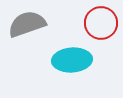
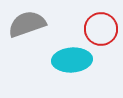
red circle: moved 6 px down
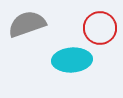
red circle: moved 1 px left, 1 px up
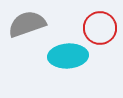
cyan ellipse: moved 4 px left, 4 px up
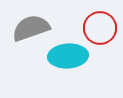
gray semicircle: moved 4 px right, 4 px down
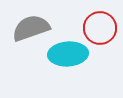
cyan ellipse: moved 2 px up
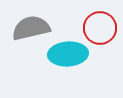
gray semicircle: rotated 6 degrees clockwise
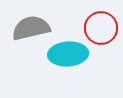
red circle: moved 1 px right
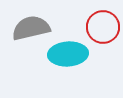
red circle: moved 2 px right, 1 px up
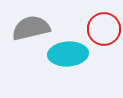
red circle: moved 1 px right, 2 px down
